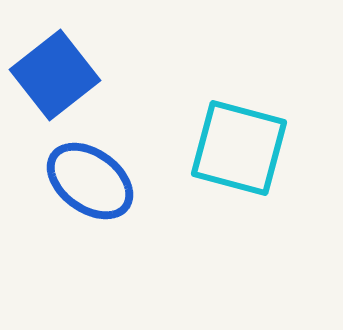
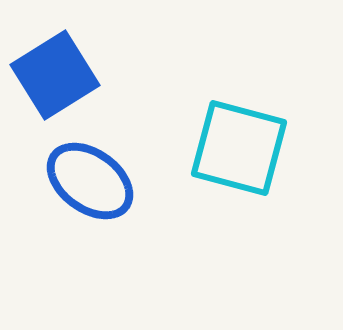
blue square: rotated 6 degrees clockwise
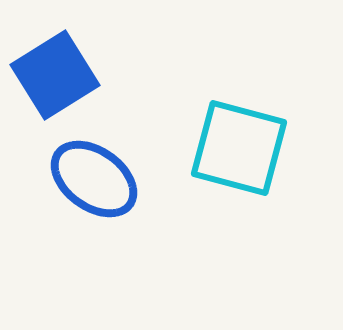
blue ellipse: moved 4 px right, 2 px up
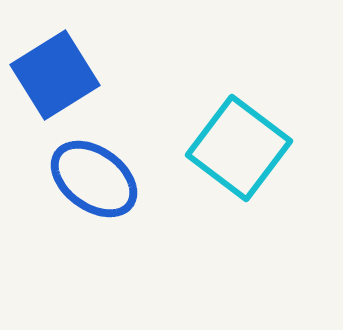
cyan square: rotated 22 degrees clockwise
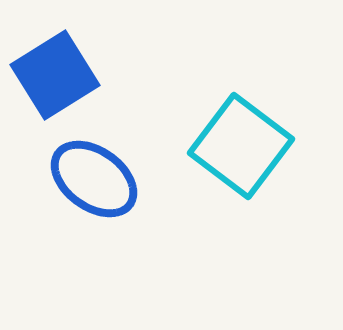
cyan square: moved 2 px right, 2 px up
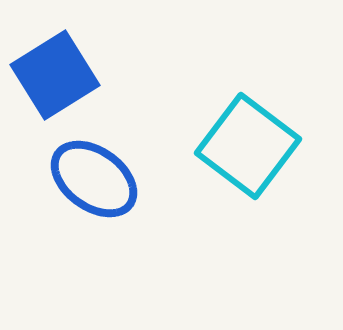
cyan square: moved 7 px right
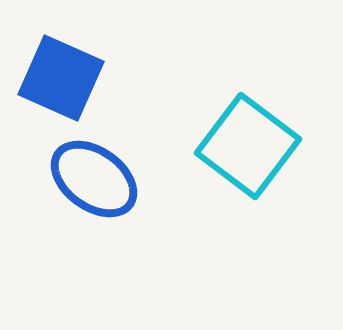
blue square: moved 6 px right, 3 px down; rotated 34 degrees counterclockwise
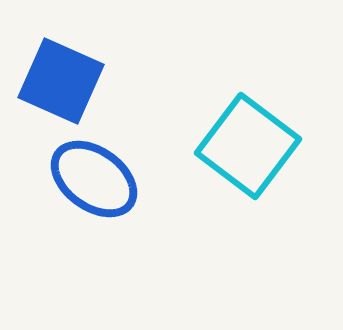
blue square: moved 3 px down
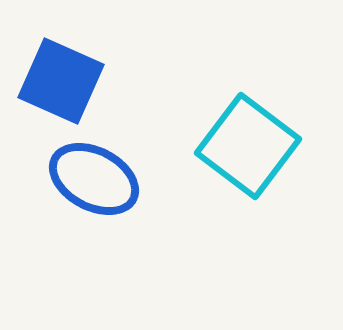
blue ellipse: rotated 8 degrees counterclockwise
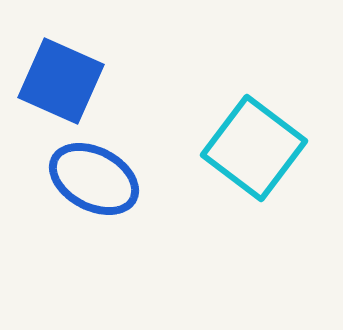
cyan square: moved 6 px right, 2 px down
